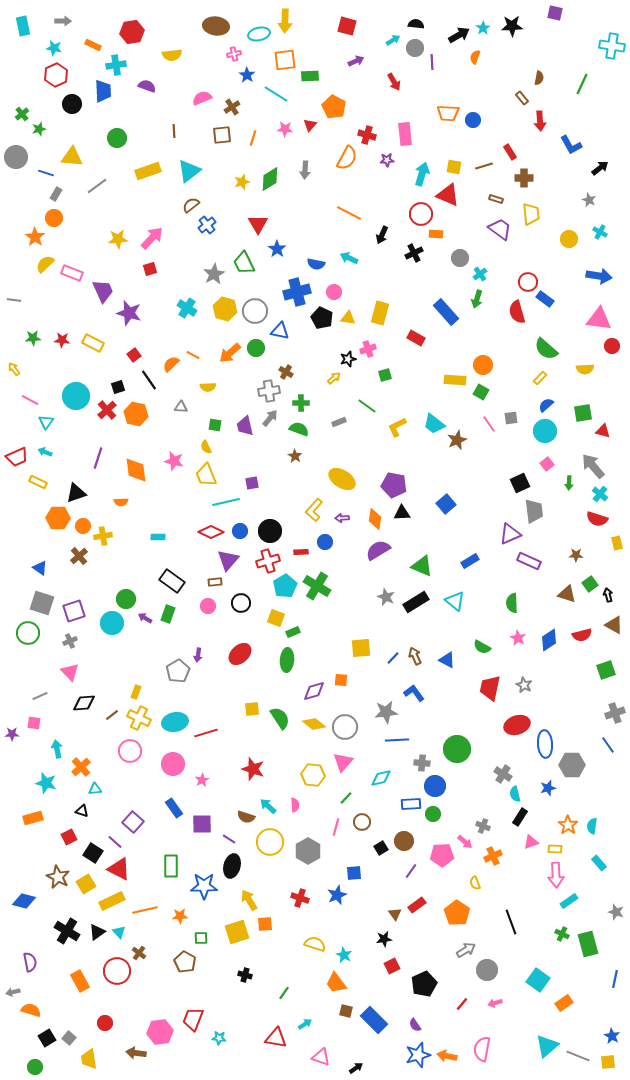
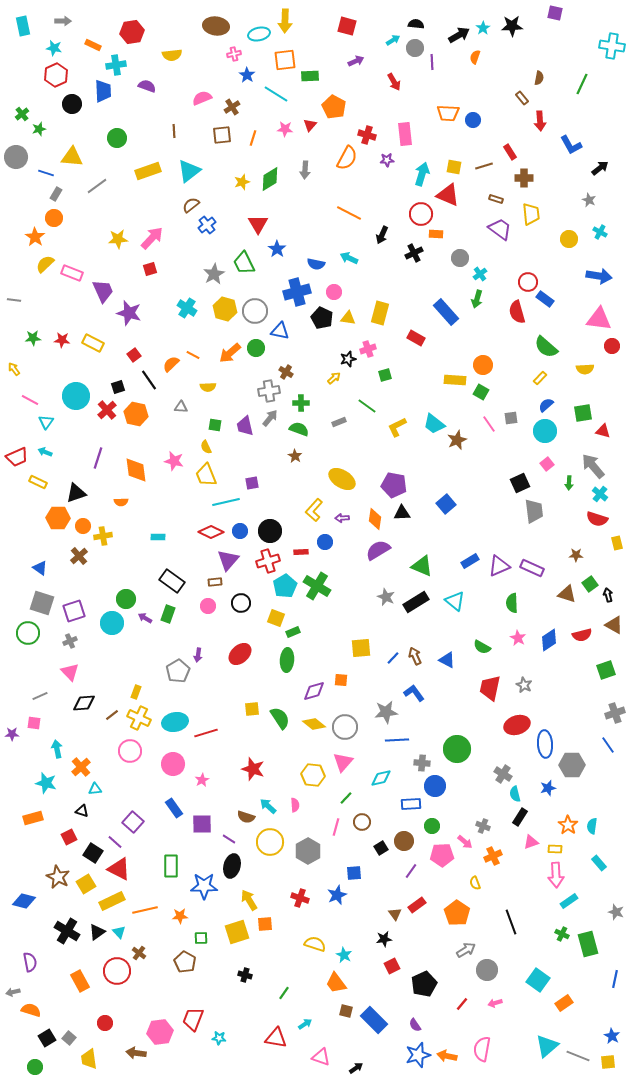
green semicircle at (546, 349): moved 2 px up
purple triangle at (510, 534): moved 11 px left, 32 px down
purple rectangle at (529, 561): moved 3 px right, 7 px down
green circle at (433, 814): moved 1 px left, 12 px down
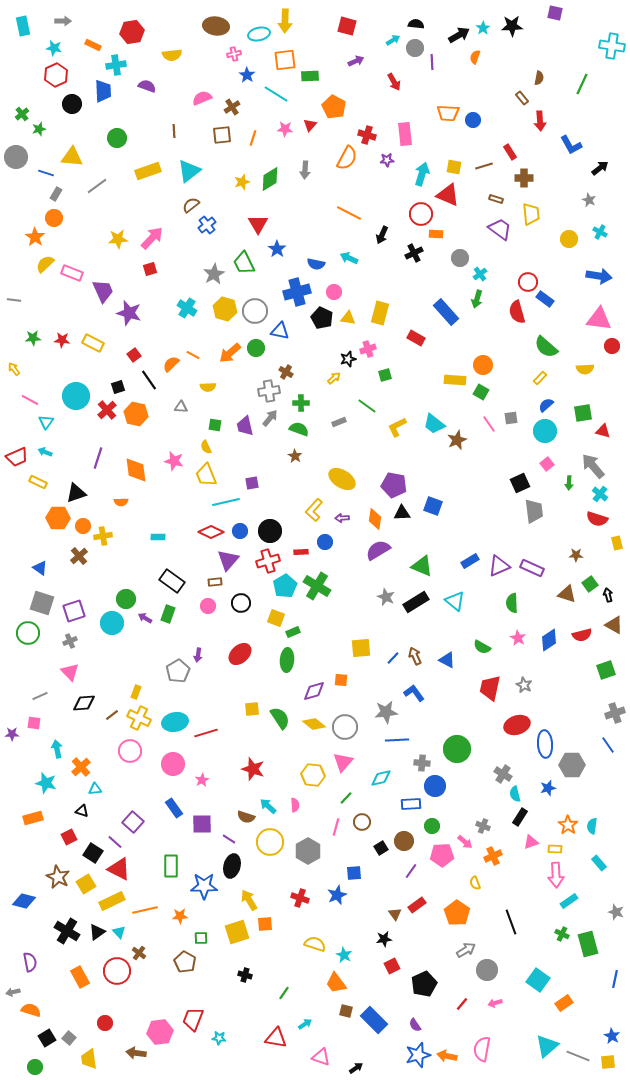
blue square at (446, 504): moved 13 px left, 2 px down; rotated 30 degrees counterclockwise
orange rectangle at (80, 981): moved 4 px up
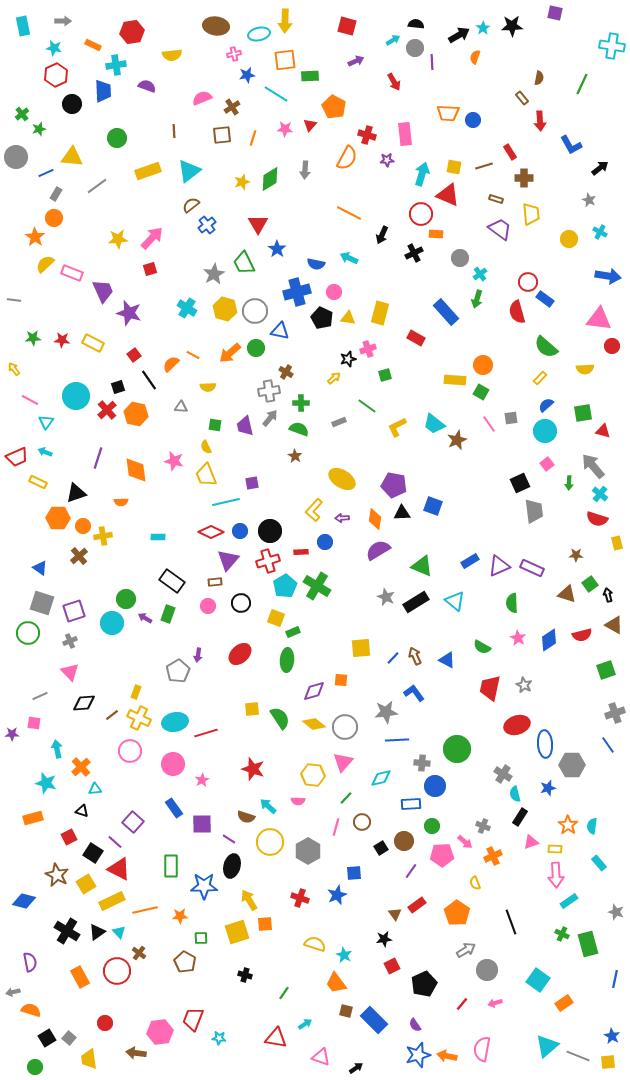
blue star at (247, 75): rotated 28 degrees clockwise
blue line at (46, 173): rotated 42 degrees counterclockwise
blue arrow at (599, 276): moved 9 px right
pink semicircle at (295, 805): moved 3 px right, 4 px up; rotated 96 degrees clockwise
brown star at (58, 877): moved 1 px left, 2 px up
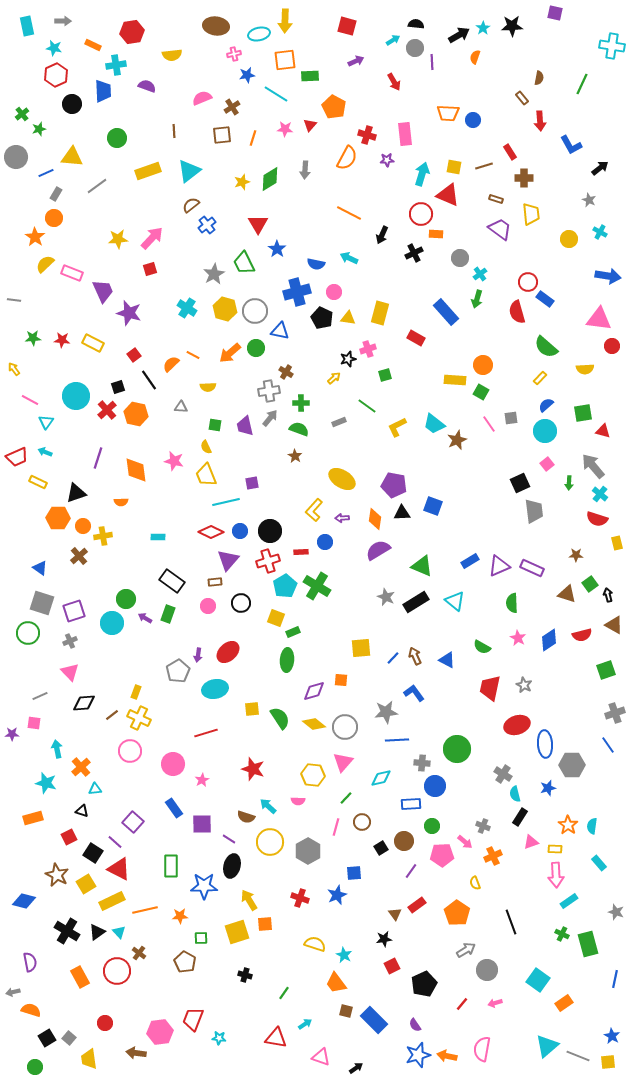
cyan rectangle at (23, 26): moved 4 px right
red ellipse at (240, 654): moved 12 px left, 2 px up
cyan ellipse at (175, 722): moved 40 px right, 33 px up
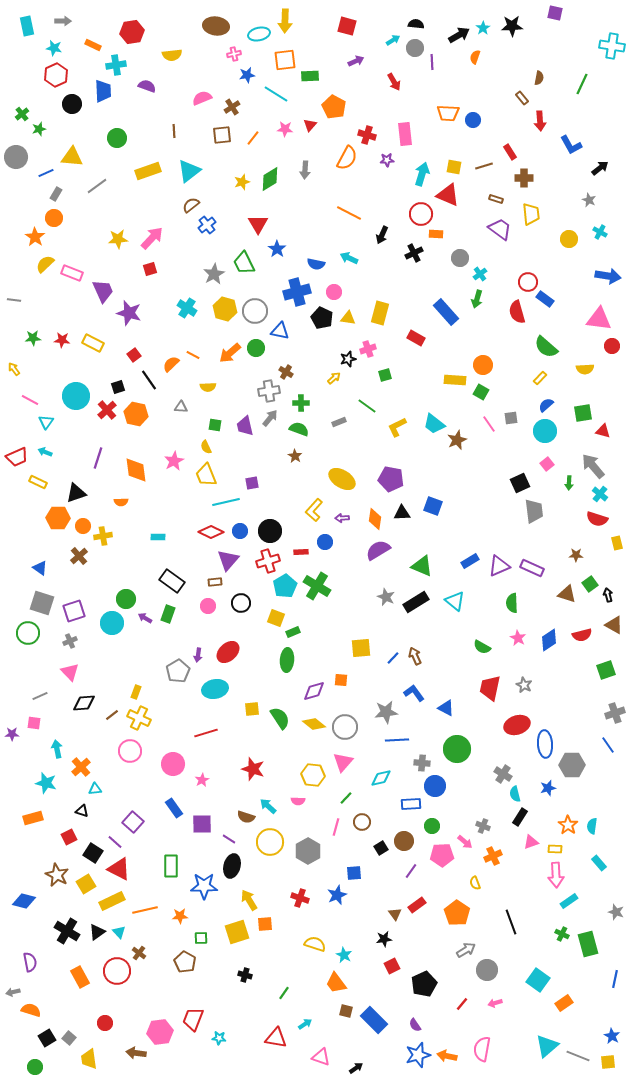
orange line at (253, 138): rotated 21 degrees clockwise
pink star at (174, 461): rotated 30 degrees clockwise
purple pentagon at (394, 485): moved 3 px left, 6 px up
blue triangle at (447, 660): moved 1 px left, 48 px down
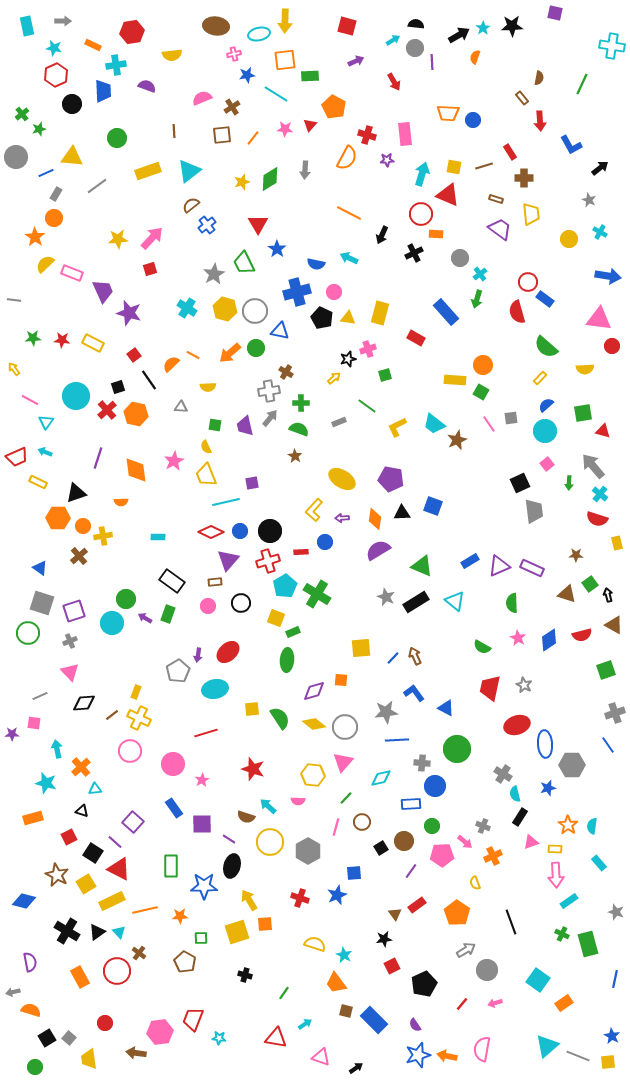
green cross at (317, 586): moved 8 px down
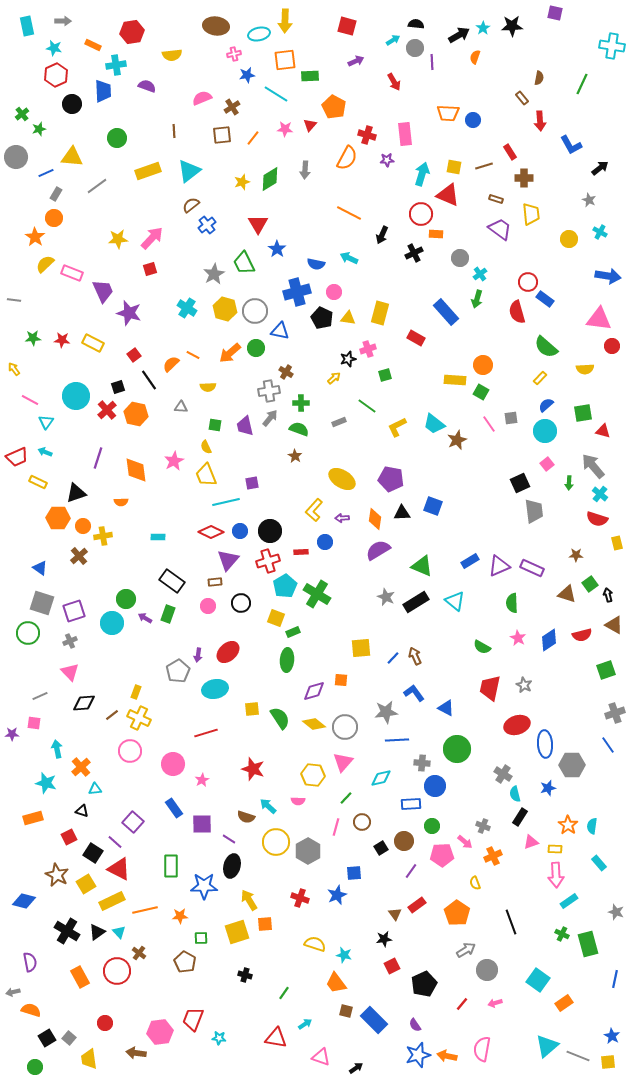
yellow circle at (270, 842): moved 6 px right
cyan star at (344, 955): rotated 14 degrees counterclockwise
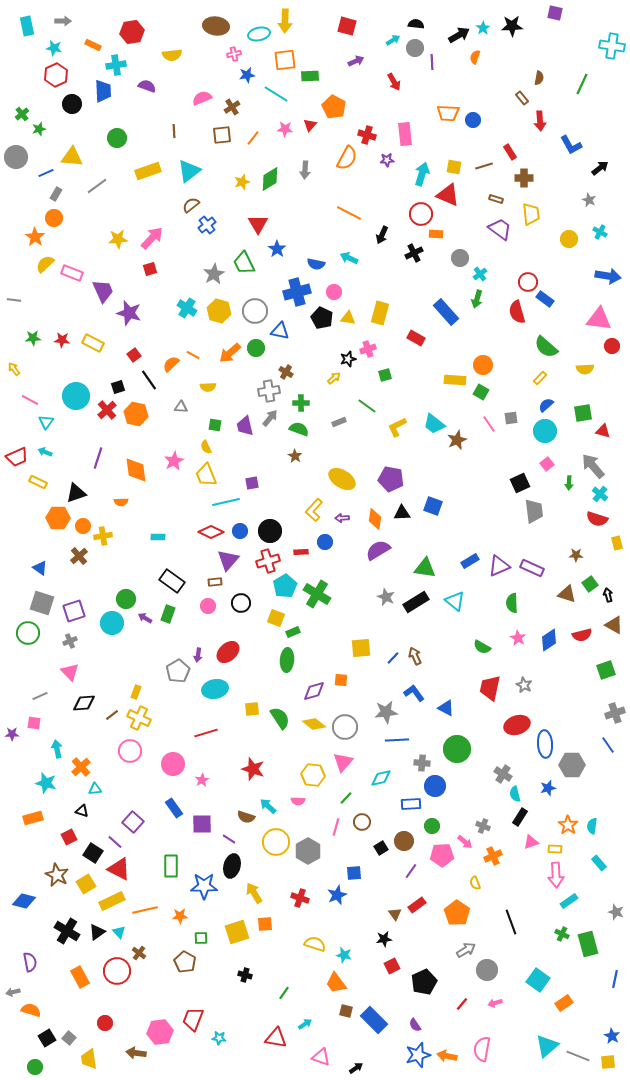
yellow hexagon at (225, 309): moved 6 px left, 2 px down
green triangle at (422, 566): moved 3 px right, 2 px down; rotated 15 degrees counterclockwise
yellow arrow at (249, 900): moved 5 px right, 7 px up
black pentagon at (424, 984): moved 2 px up
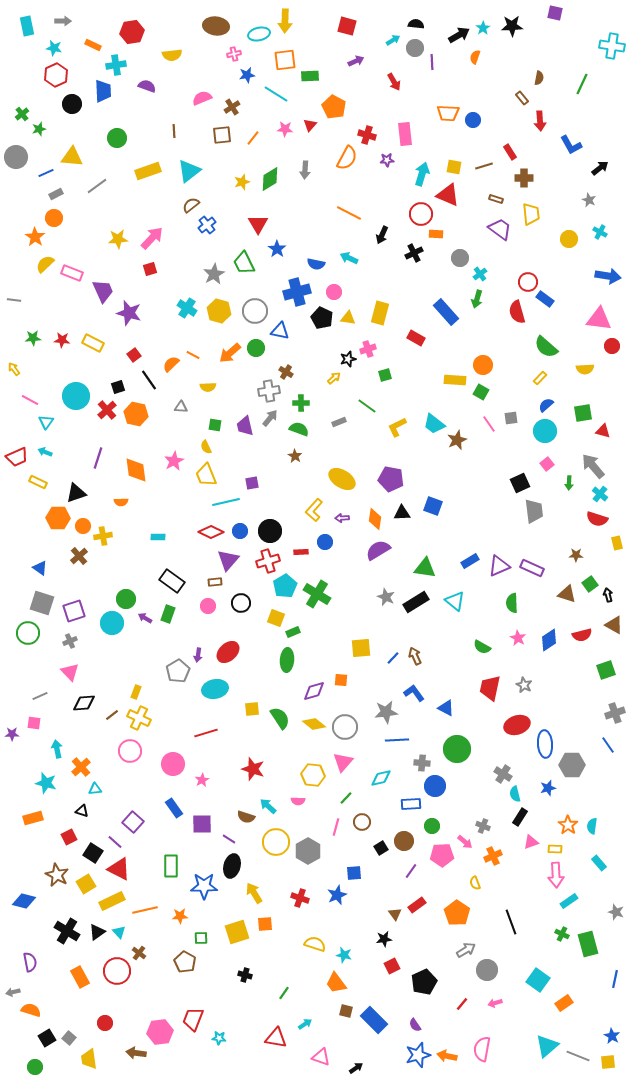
gray rectangle at (56, 194): rotated 32 degrees clockwise
